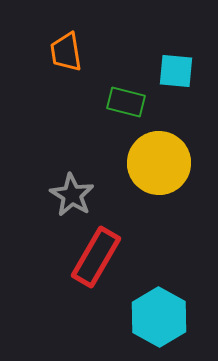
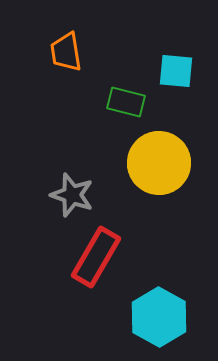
gray star: rotated 12 degrees counterclockwise
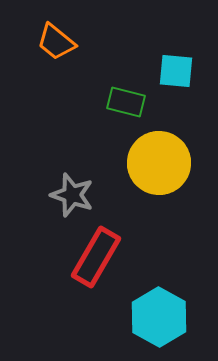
orange trapezoid: moved 10 px left, 10 px up; rotated 42 degrees counterclockwise
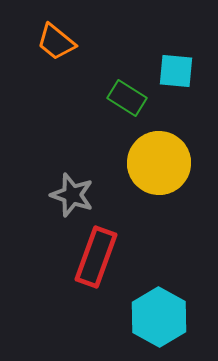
green rectangle: moved 1 px right, 4 px up; rotated 18 degrees clockwise
red rectangle: rotated 10 degrees counterclockwise
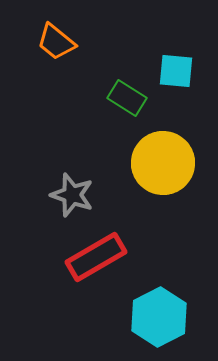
yellow circle: moved 4 px right
red rectangle: rotated 40 degrees clockwise
cyan hexagon: rotated 4 degrees clockwise
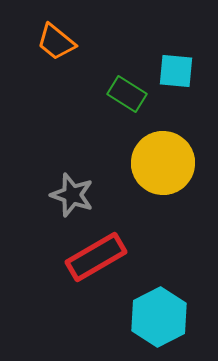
green rectangle: moved 4 px up
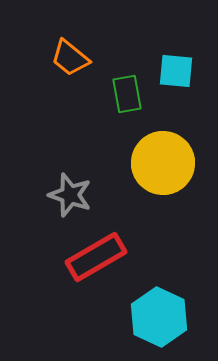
orange trapezoid: moved 14 px right, 16 px down
green rectangle: rotated 48 degrees clockwise
gray star: moved 2 px left
cyan hexagon: rotated 8 degrees counterclockwise
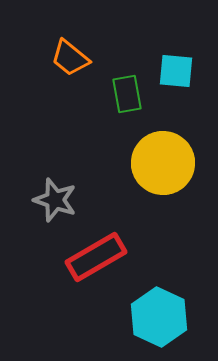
gray star: moved 15 px left, 5 px down
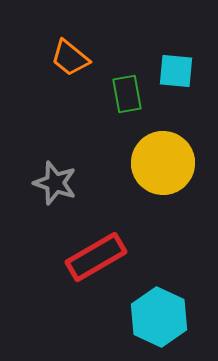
gray star: moved 17 px up
